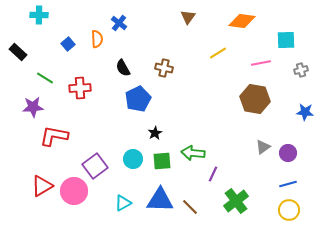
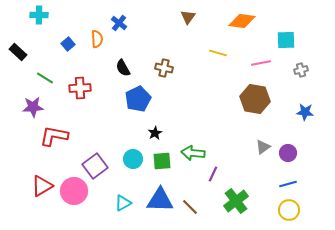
yellow line: rotated 48 degrees clockwise
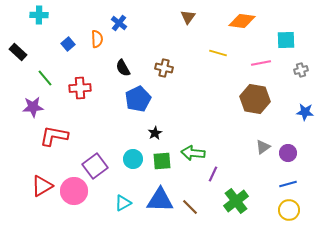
green line: rotated 18 degrees clockwise
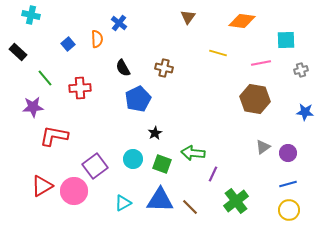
cyan cross: moved 8 px left; rotated 12 degrees clockwise
green square: moved 3 px down; rotated 24 degrees clockwise
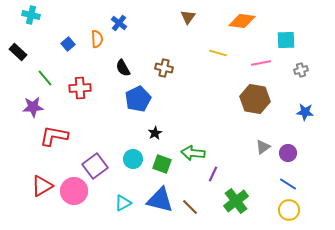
blue line: rotated 48 degrees clockwise
blue triangle: rotated 12 degrees clockwise
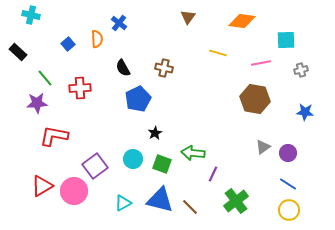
purple star: moved 4 px right, 4 px up
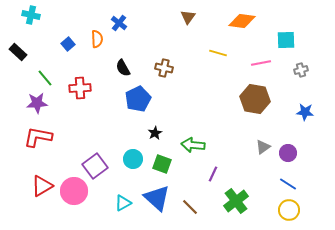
red L-shape: moved 16 px left, 1 px down
green arrow: moved 8 px up
blue triangle: moved 3 px left, 2 px up; rotated 28 degrees clockwise
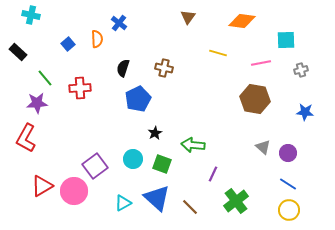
black semicircle: rotated 48 degrees clockwise
red L-shape: moved 12 px left, 1 px down; rotated 72 degrees counterclockwise
gray triangle: rotated 42 degrees counterclockwise
